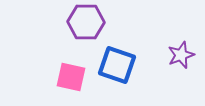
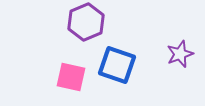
purple hexagon: rotated 24 degrees counterclockwise
purple star: moved 1 px left, 1 px up
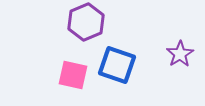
purple star: rotated 12 degrees counterclockwise
pink square: moved 2 px right, 2 px up
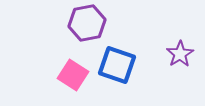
purple hexagon: moved 1 px right, 1 px down; rotated 12 degrees clockwise
pink square: rotated 20 degrees clockwise
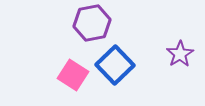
purple hexagon: moved 5 px right
blue square: moved 2 px left; rotated 27 degrees clockwise
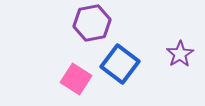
blue square: moved 5 px right, 1 px up; rotated 9 degrees counterclockwise
pink square: moved 3 px right, 4 px down
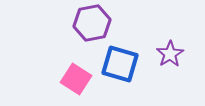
purple star: moved 10 px left
blue square: rotated 21 degrees counterclockwise
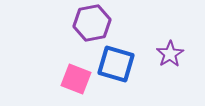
blue square: moved 4 px left
pink square: rotated 12 degrees counterclockwise
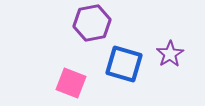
blue square: moved 8 px right
pink square: moved 5 px left, 4 px down
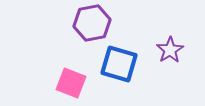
purple star: moved 4 px up
blue square: moved 5 px left
